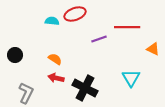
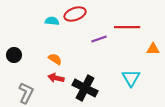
orange triangle: rotated 24 degrees counterclockwise
black circle: moved 1 px left
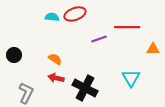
cyan semicircle: moved 4 px up
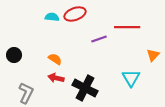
orange triangle: moved 6 px down; rotated 48 degrees counterclockwise
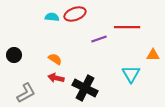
orange triangle: rotated 48 degrees clockwise
cyan triangle: moved 4 px up
gray L-shape: rotated 35 degrees clockwise
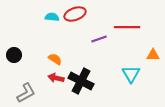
black cross: moved 4 px left, 7 px up
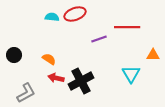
orange semicircle: moved 6 px left
black cross: rotated 35 degrees clockwise
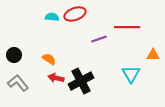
gray L-shape: moved 8 px left, 10 px up; rotated 100 degrees counterclockwise
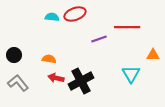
orange semicircle: rotated 24 degrees counterclockwise
